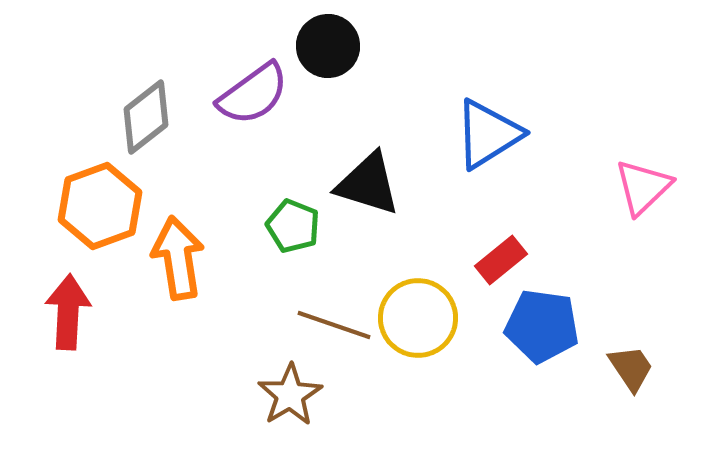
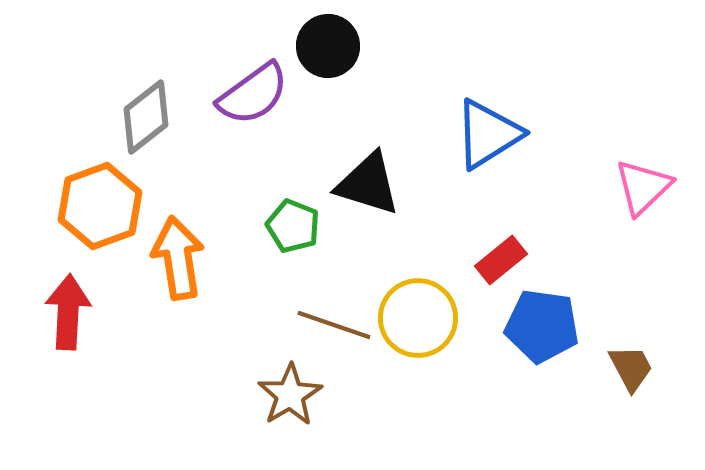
brown trapezoid: rotated 6 degrees clockwise
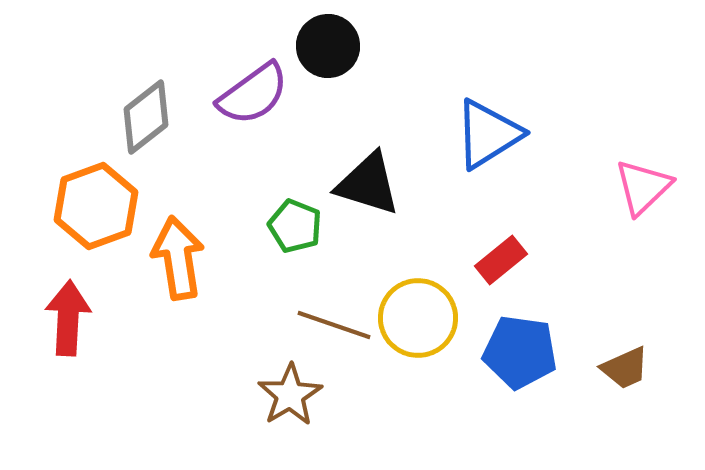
orange hexagon: moved 4 px left
green pentagon: moved 2 px right
red arrow: moved 6 px down
blue pentagon: moved 22 px left, 26 px down
brown trapezoid: moved 6 px left; rotated 94 degrees clockwise
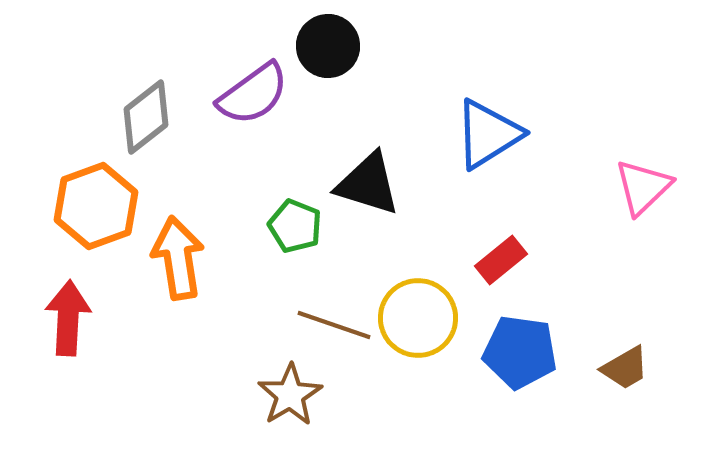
brown trapezoid: rotated 6 degrees counterclockwise
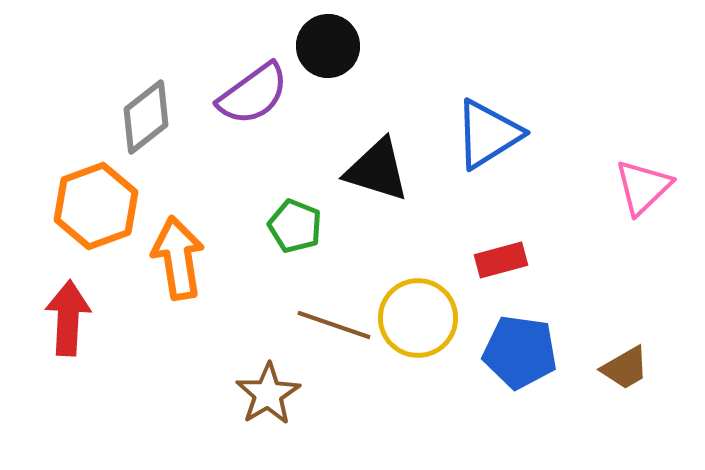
black triangle: moved 9 px right, 14 px up
red rectangle: rotated 24 degrees clockwise
brown star: moved 22 px left, 1 px up
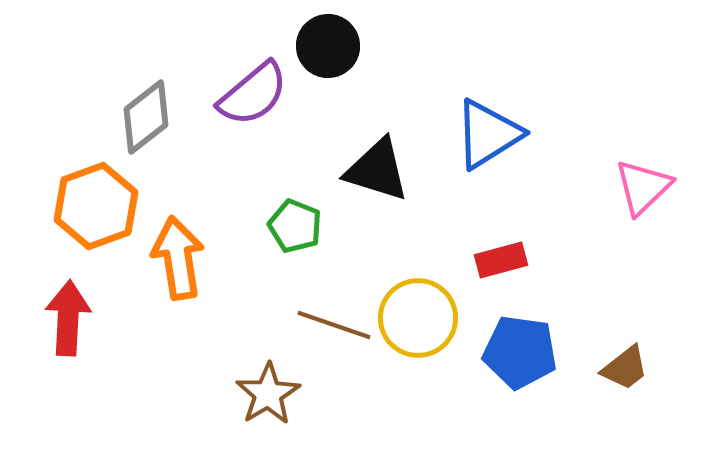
purple semicircle: rotated 4 degrees counterclockwise
brown trapezoid: rotated 8 degrees counterclockwise
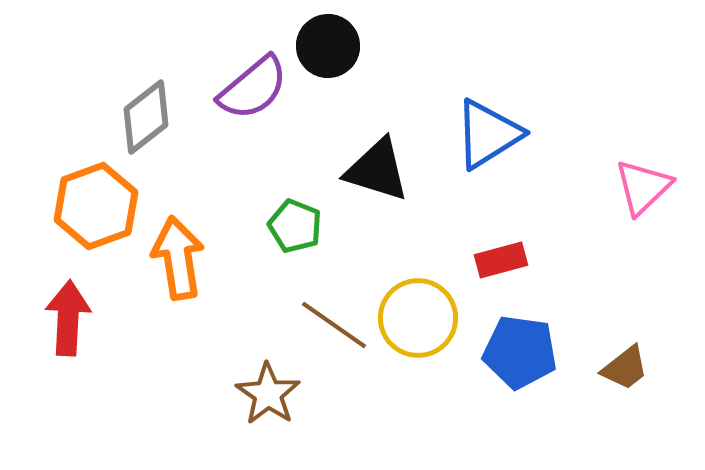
purple semicircle: moved 6 px up
brown line: rotated 16 degrees clockwise
brown star: rotated 6 degrees counterclockwise
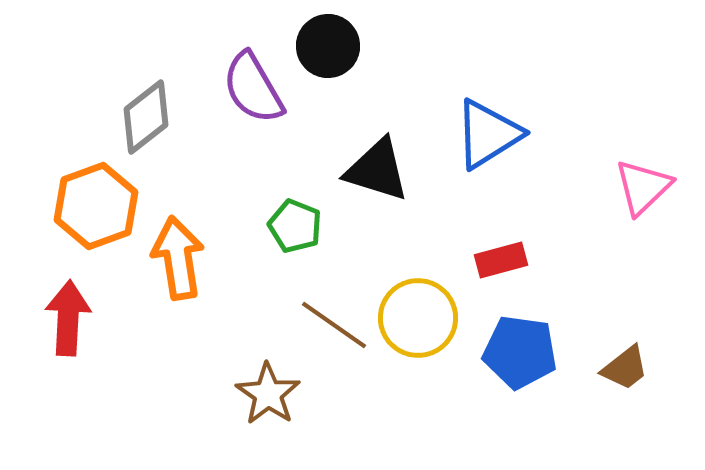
purple semicircle: rotated 100 degrees clockwise
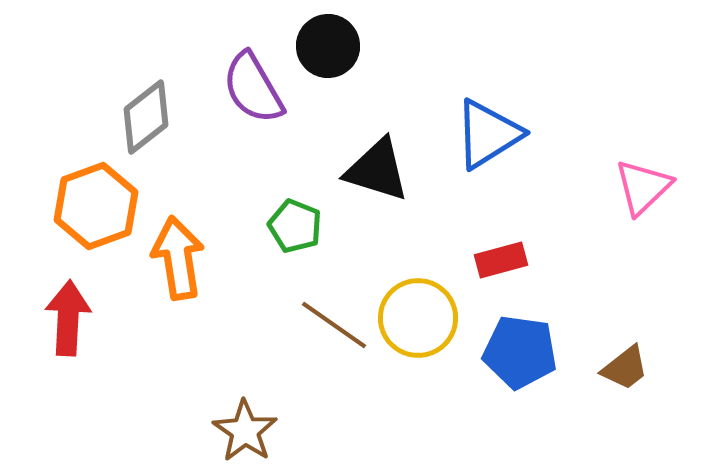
brown star: moved 23 px left, 37 px down
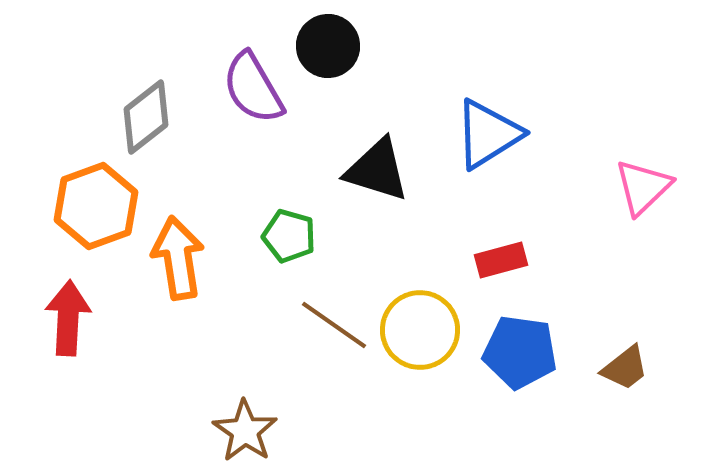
green pentagon: moved 6 px left, 10 px down; rotated 6 degrees counterclockwise
yellow circle: moved 2 px right, 12 px down
